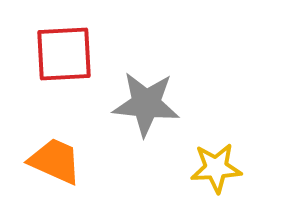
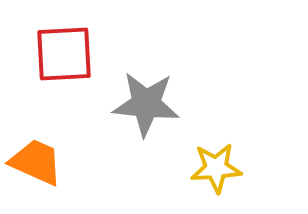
orange trapezoid: moved 19 px left, 1 px down
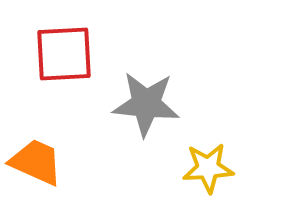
yellow star: moved 8 px left
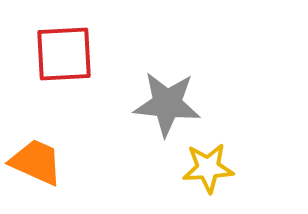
gray star: moved 21 px right
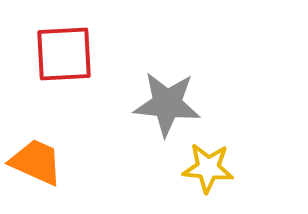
yellow star: rotated 9 degrees clockwise
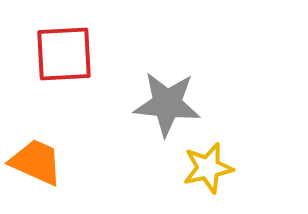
yellow star: rotated 18 degrees counterclockwise
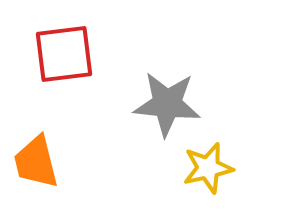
red square: rotated 4 degrees counterclockwise
orange trapezoid: rotated 128 degrees counterclockwise
